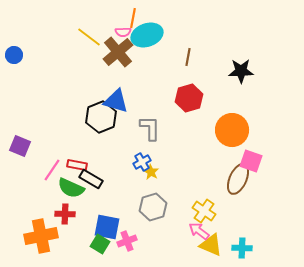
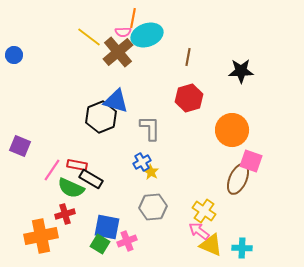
gray hexagon: rotated 12 degrees clockwise
red cross: rotated 18 degrees counterclockwise
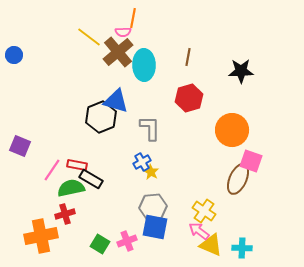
cyan ellipse: moved 3 px left, 30 px down; rotated 72 degrees counterclockwise
green semicircle: rotated 144 degrees clockwise
blue square: moved 48 px right
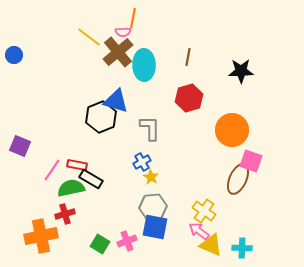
yellow star: moved 5 px down
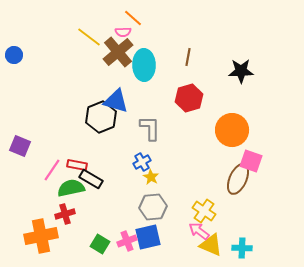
orange line: rotated 60 degrees counterclockwise
blue square: moved 7 px left, 10 px down; rotated 24 degrees counterclockwise
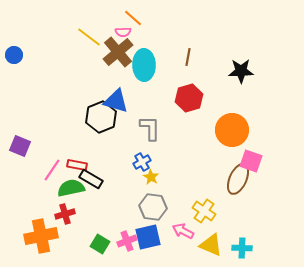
gray hexagon: rotated 12 degrees clockwise
pink arrow: moved 16 px left; rotated 10 degrees counterclockwise
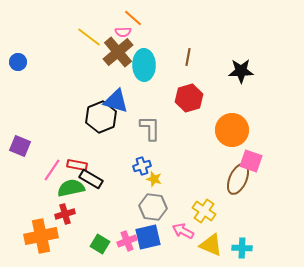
blue circle: moved 4 px right, 7 px down
blue cross: moved 4 px down; rotated 12 degrees clockwise
yellow star: moved 3 px right, 2 px down; rotated 14 degrees counterclockwise
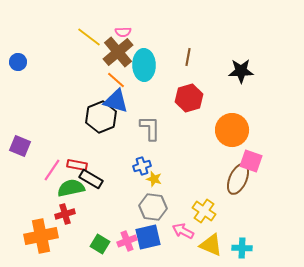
orange line: moved 17 px left, 62 px down
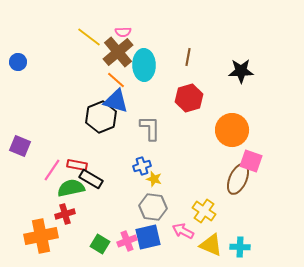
cyan cross: moved 2 px left, 1 px up
